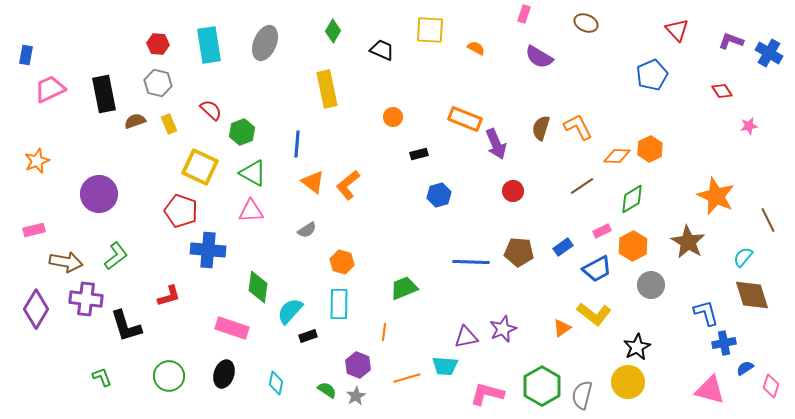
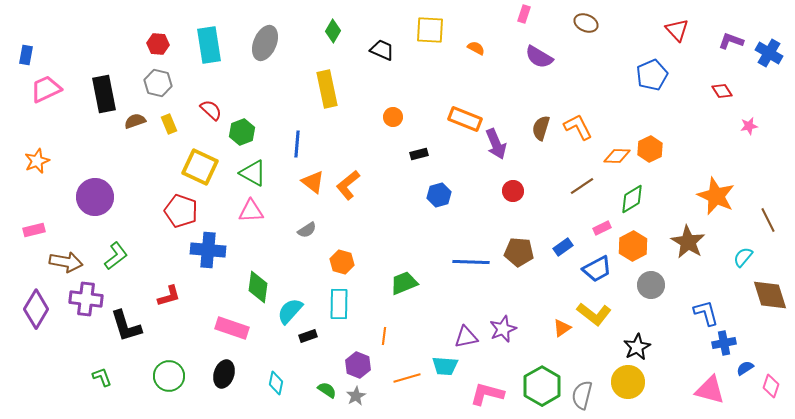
pink trapezoid at (50, 89): moved 4 px left
purple circle at (99, 194): moved 4 px left, 3 px down
pink rectangle at (602, 231): moved 3 px up
green trapezoid at (404, 288): moved 5 px up
brown diamond at (752, 295): moved 18 px right
orange line at (384, 332): moved 4 px down
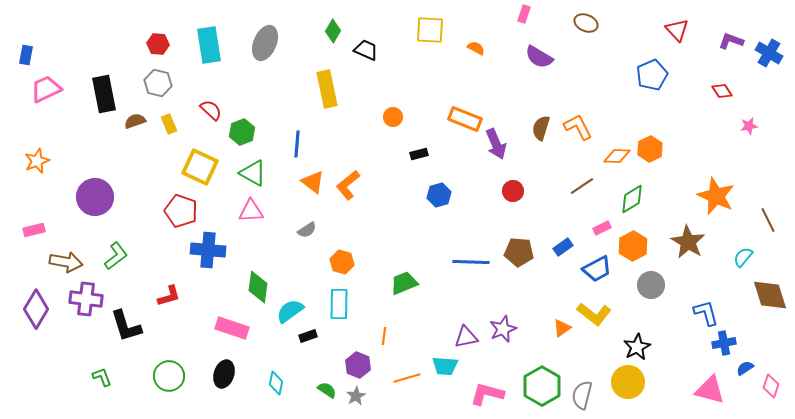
black trapezoid at (382, 50): moved 16 px left
cyan semicircle at (290, 311): rotated 12 degrees clockwise
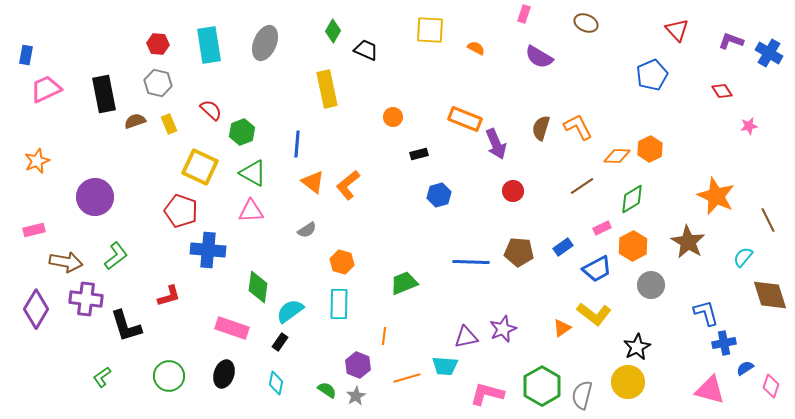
black rectangle at (308, 336): moved 28 px left, 6 px down; rotated 36 degrees counterclockwise
green L-shape at (102, 377): rotated 105 degrees counterclockwise
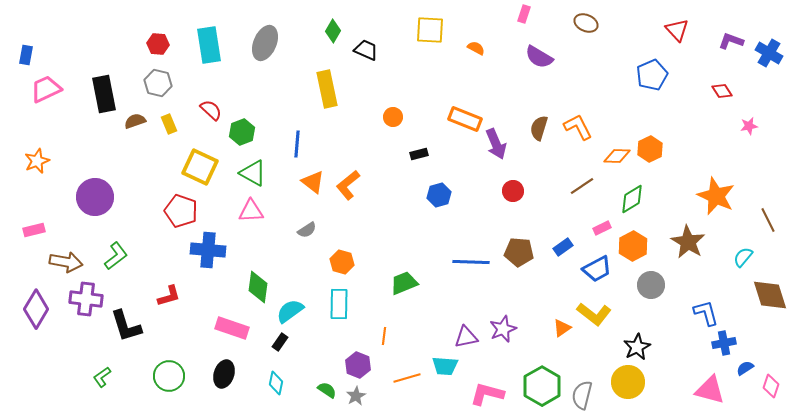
brown semicircle at (541, 128): moved 2 px left
